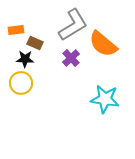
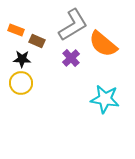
orange rectangle: rotated 28 degrees clockwise
brown rectangle: moved 2 px right, 2 px up
black star: moved 3 px left
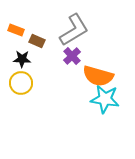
gray L-shape: moved 1 px right, 5 px down
orange semicircle: moved 5 px left, 32 px down; rotated 24 degrees counterclockwise
purple cross: moved 1 px right, 2 px up
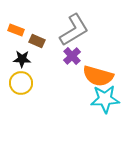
cyan star: rotated 12 degrees counterclockwise
